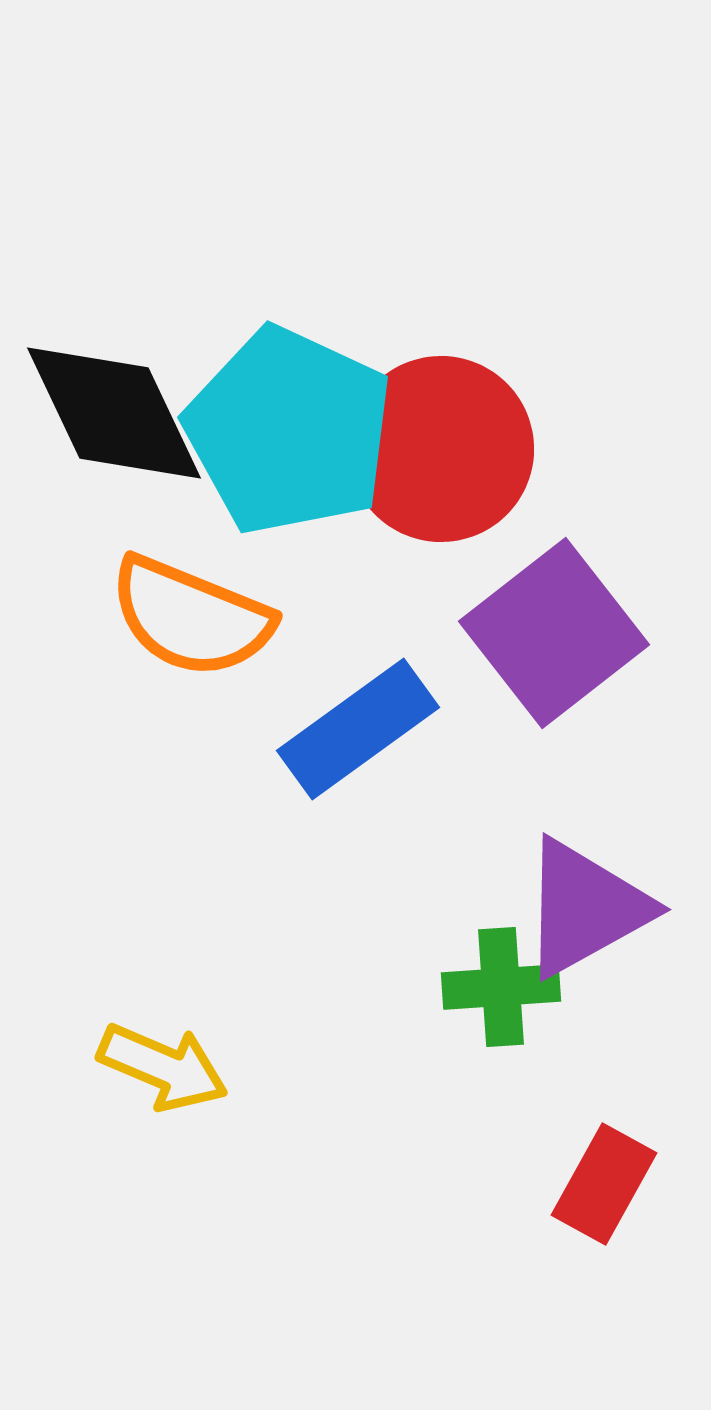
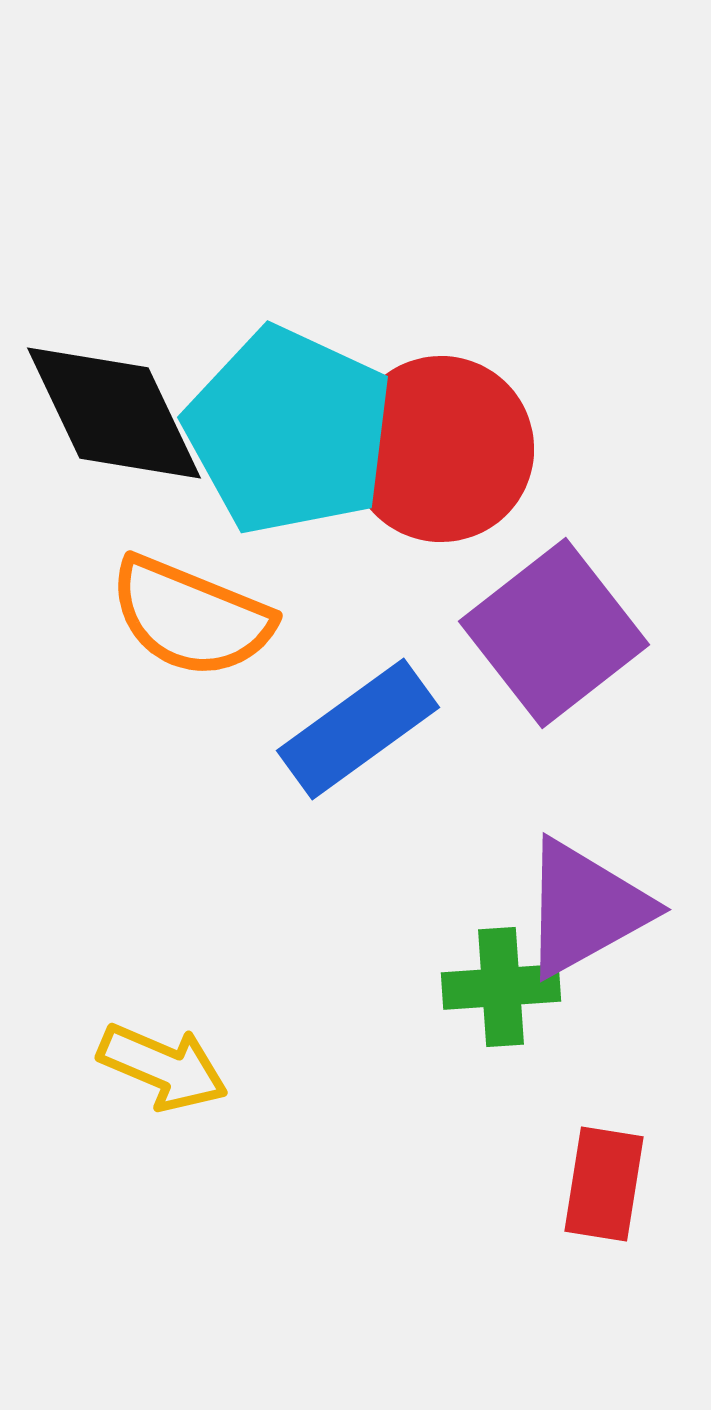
red rectangle: rotated 20 degrees counterclockwise
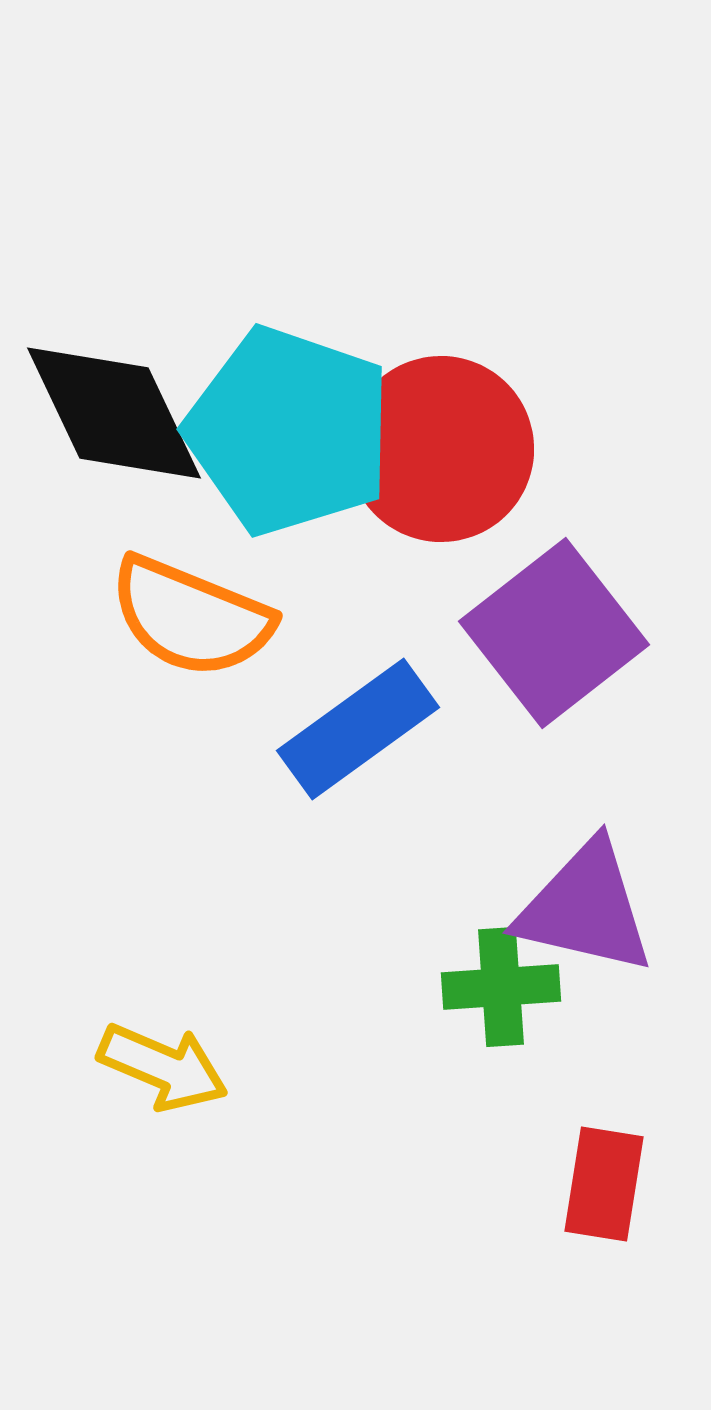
cyan pentagon: rotated 6 degrees counterclockwise
purple triangle: rotated 42 degrees clockwise
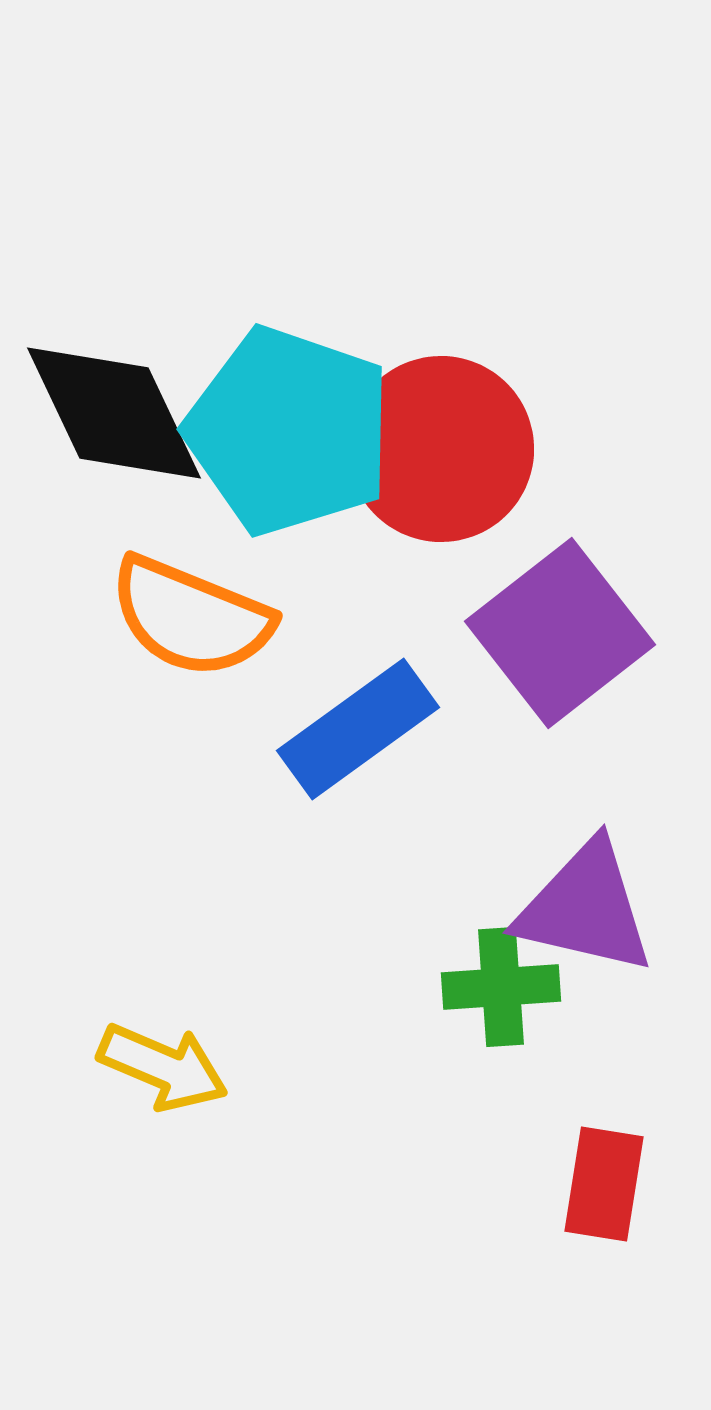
purple square: moved 6 px right
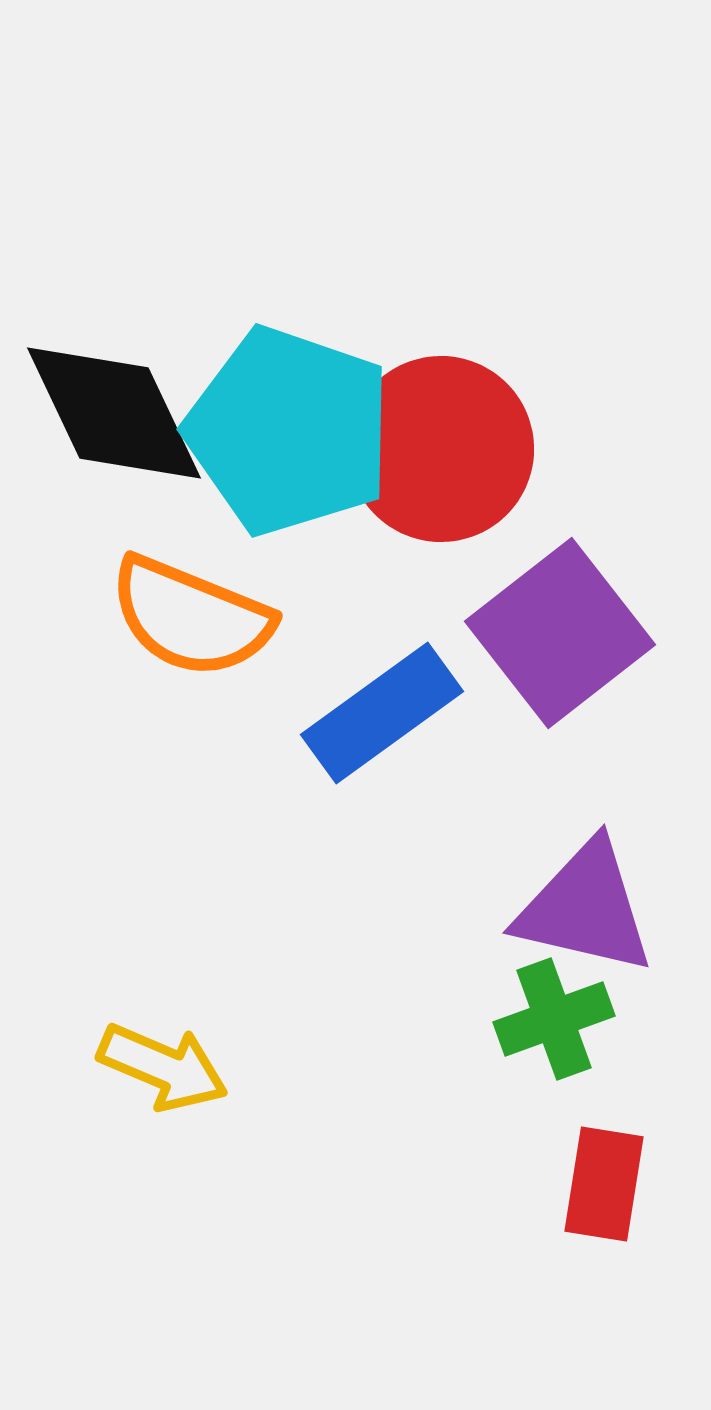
blue rectangle: moved 24 px right, 16 px up
green cross: moved 53 px right, 32 px down; rotated 16 degrees counterclockwise
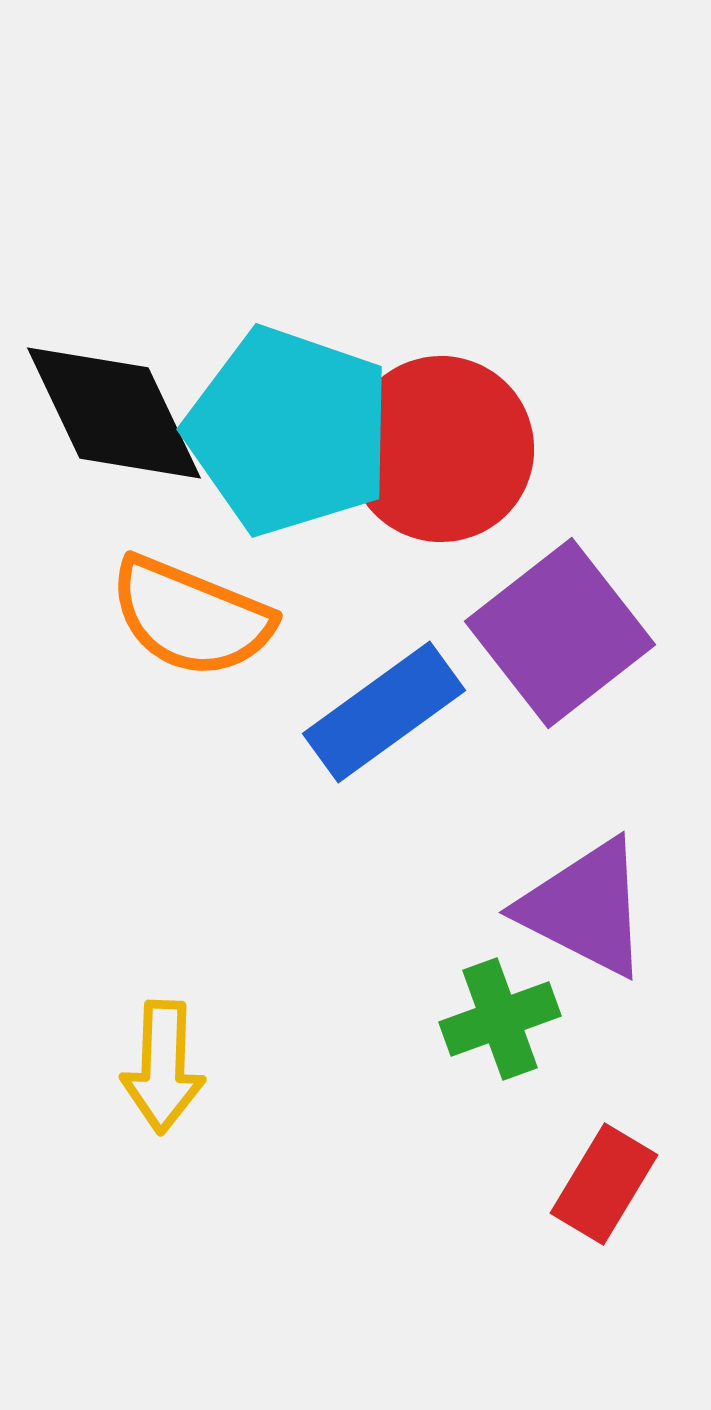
blue rectangle: moved 2 px right, 1 px up
purple triangle: rotated 14 degrees clockwise
green cross: moved 54 px left
yellow arrow: rotated 69 degrees clockwise
red rectangle: rotated 22 degrees clockwise
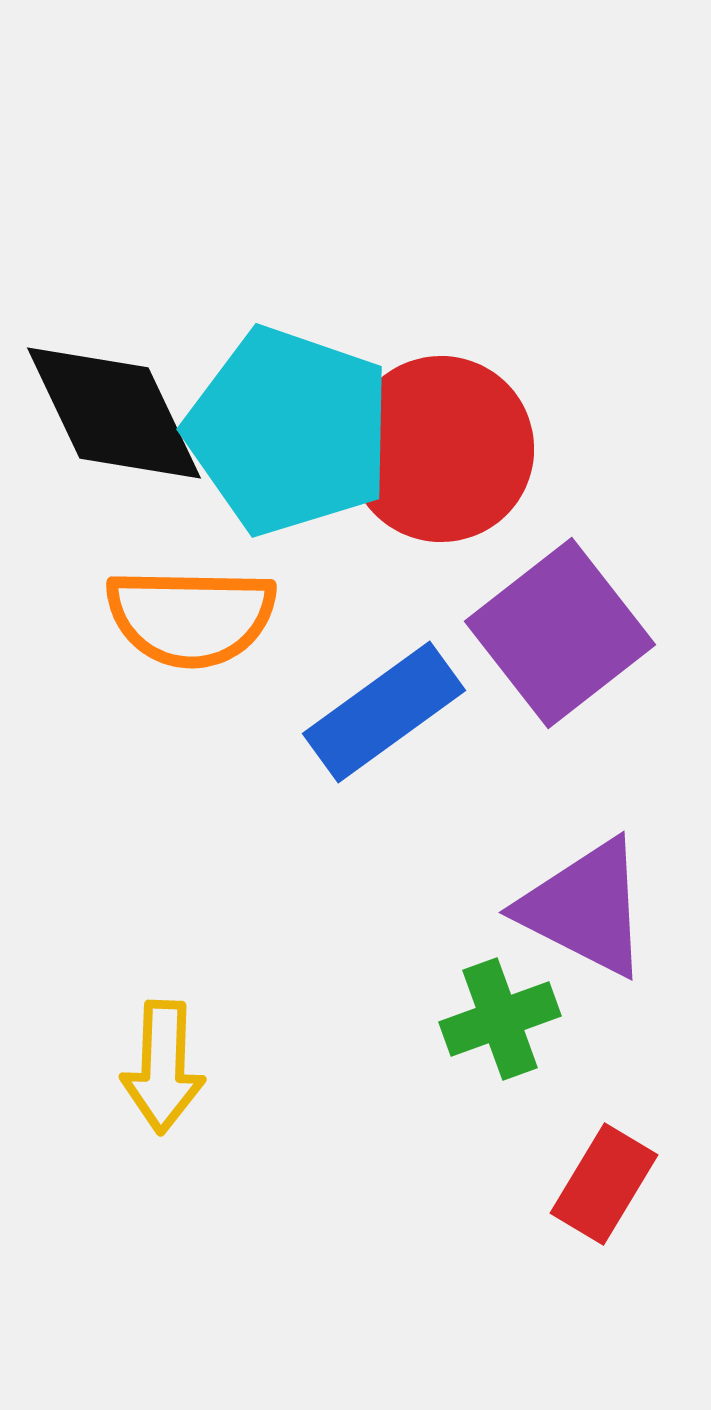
orange semicircle: rotated 21 degrees counterclockwise
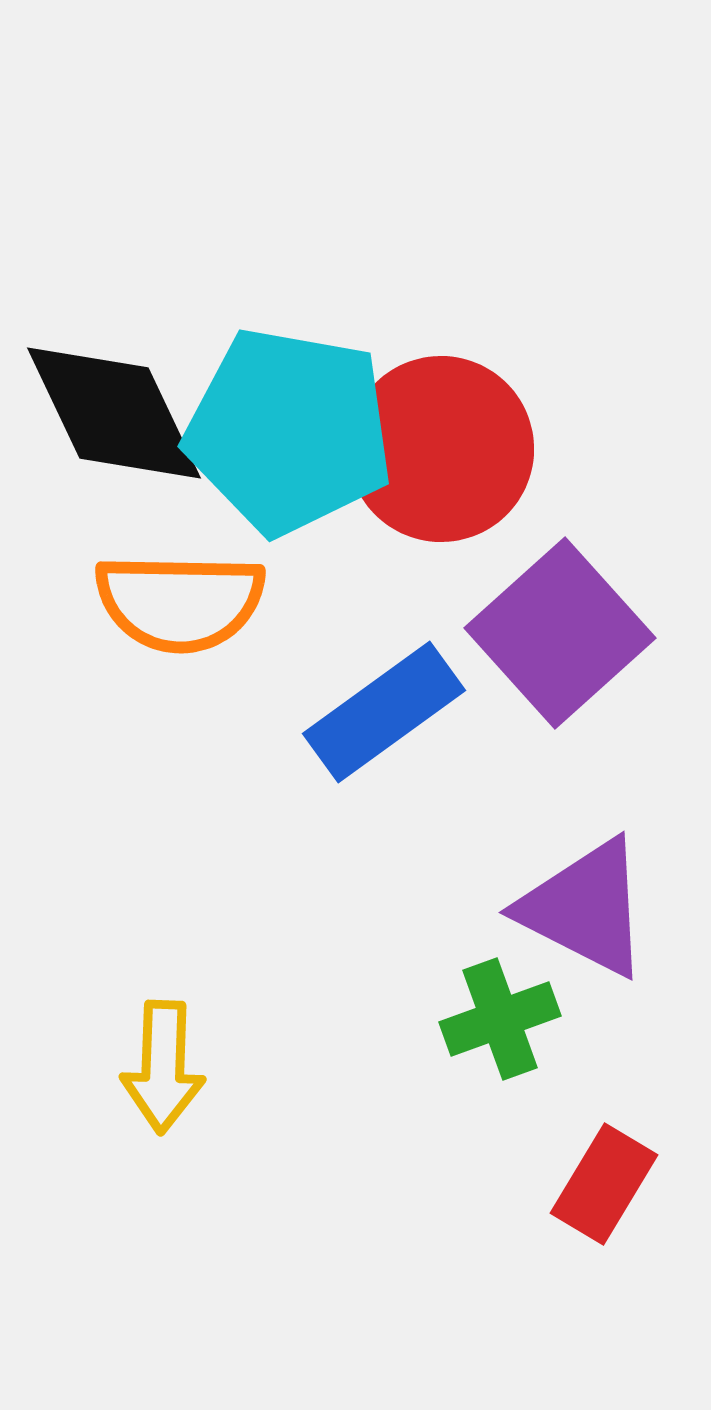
cyan pentagon: rotated 9 degrees counterclockwise
orange semicircle: moved 11 px left, 15 px up
purple square: rotated 4 degrees counterclockwise
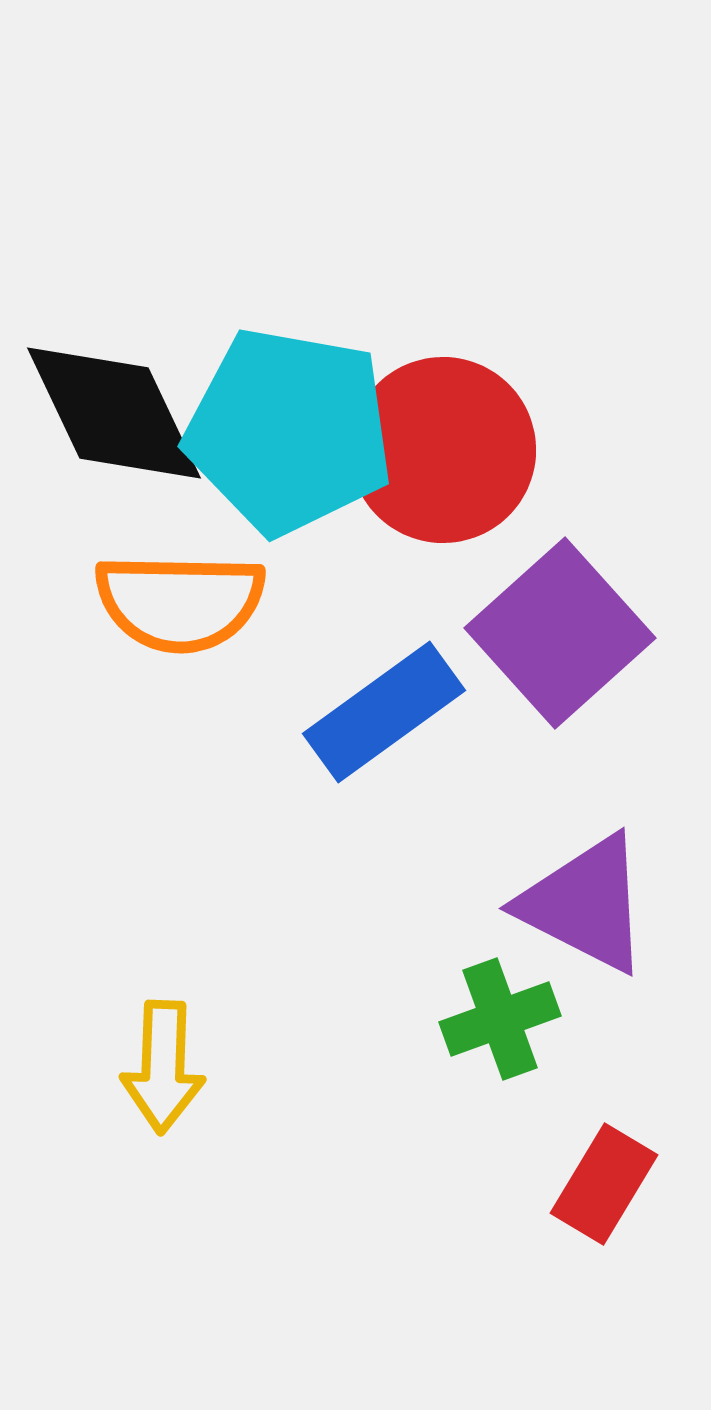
red circle: moved 2 px right, 1 px down
purple triangle: moved 4 px up
